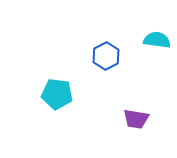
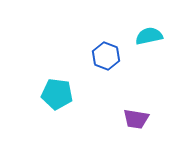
cyan semicircle: moved 8 px left, 4 px up; rotated 20 degrees counterclockwise
blue hexagon: rotated 12 degrees counterclockwise
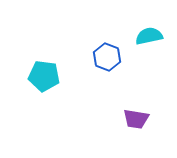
blue hexagon: moved 1 px right, 1 px down
cyan pentagon: moved 13 px left, 18 px up
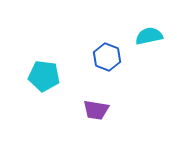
purple trapezoid: moved 40 px left, 9 px up
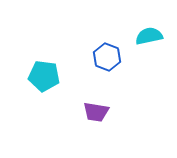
purple trapezoid: moved 2 px down
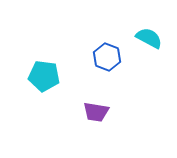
cyan semicircle: moved 2 px down; rotated 40 degrees clockwise
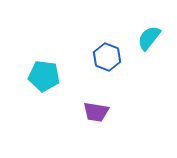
cyan semicircle: rotated 80 degrees counterclockwise
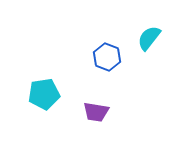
cyan pentagon: moved 18 px down; rotated 16 degrees counterclockwise
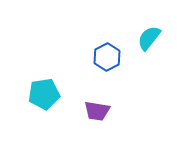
blue hexagon: rotated 12 degrees clockwise
purple trapezoid: moved 1 px right, 1 px up
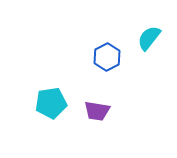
cyan pentagon: moved 7 px right, 9 px down
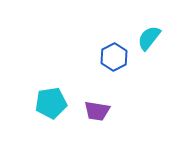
blue hexagon: moved 7 px right
